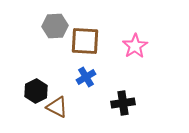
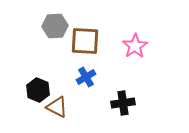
black hexagon: moved 2 px right, 1 px up; rotated 10 degrees counterclockwise
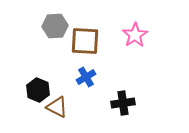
pink star: moved 11 px up
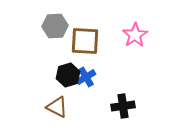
black hexagon: moved 30 px right, 15 px up; rotated 20 degrees clockwise
black cross: moved 3 px down
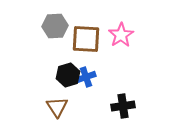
pink star: moved 14 px left
brown square: moved 1 px right, 2 px up
blue cross: rotated 12 degrees clockwise
brown triangle: rotated 30 degrees clockwise
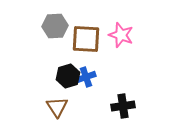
pink star: rotated 20 degrees counterclockwise
black hexagon: moved 1 px down
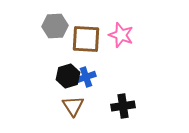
brown triangle: moved 16 px right, 1 px up
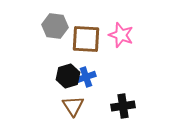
gray hexagon: rotated 10 degrees clockwise
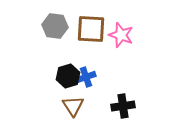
brown square: moved 5 px right, 10 px up
